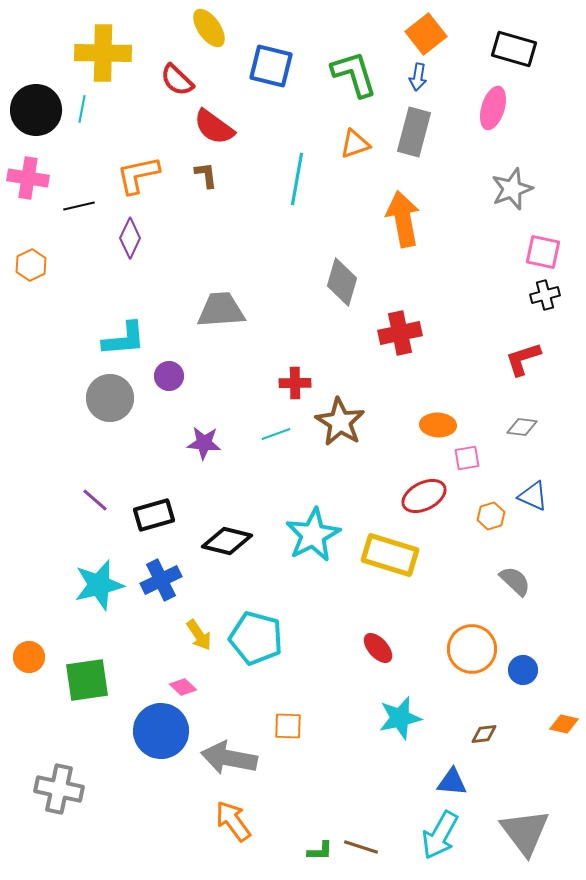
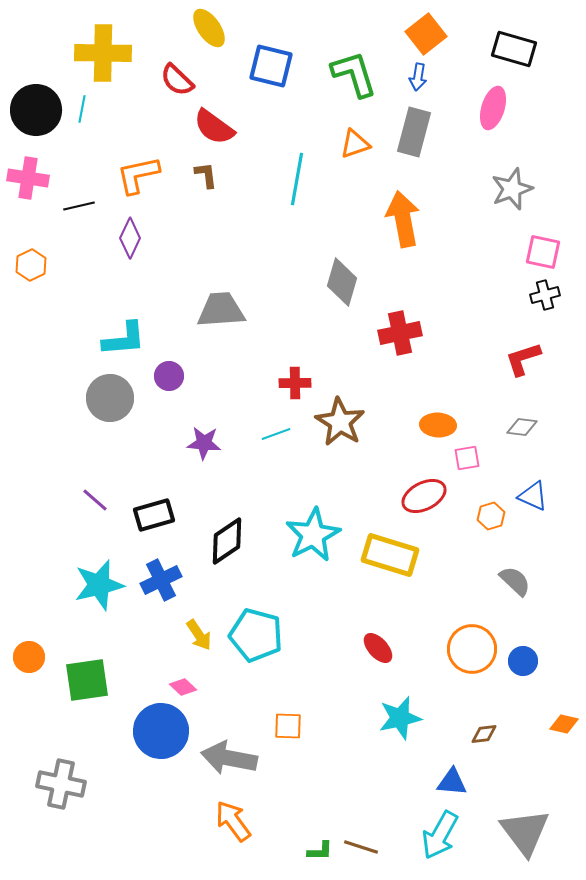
black diamond at (227, 541): rotated 48 degrees counterclockwise
cyan pentagon at (256, 638): moved 3 px up
blue circle at (523, 670): moved 9 px up
gray cross at (59, 789): moved 2 px right, 5 px up
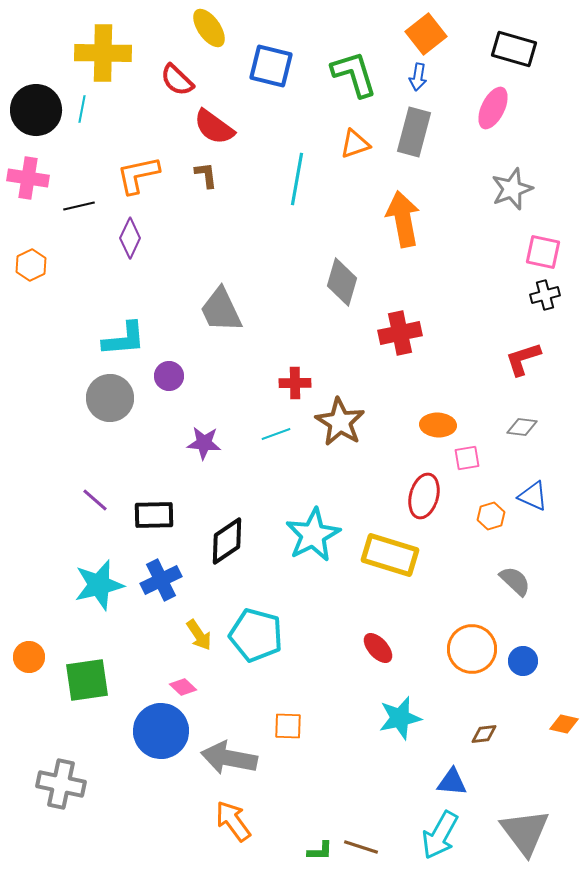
pink ellipse at (493, 108): rotated 9 degrees clockwise
gray trapezoid at (221, 310): rotated 111 degrees counterclockwise
red ellipse at (424, 496): rotated 48 degrees counterclockwise
black rectangle at (154, 515): rotated 15 degrees clockwise
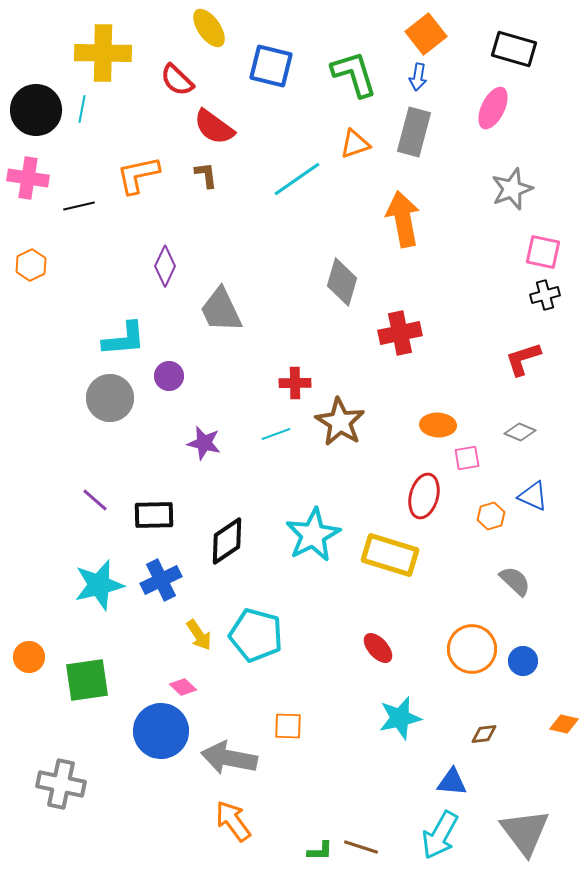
cyan line at (297, 179): rotated 45 degrees clockwise
purple diamond at (130, 238): moved 35 px right, 28 px down
gray diamond at (522, 427): moved 2 px left, 5 px down; rotated 16 degrees clockwise
purple star at (204, 443): rotated 8 degrees clockwise
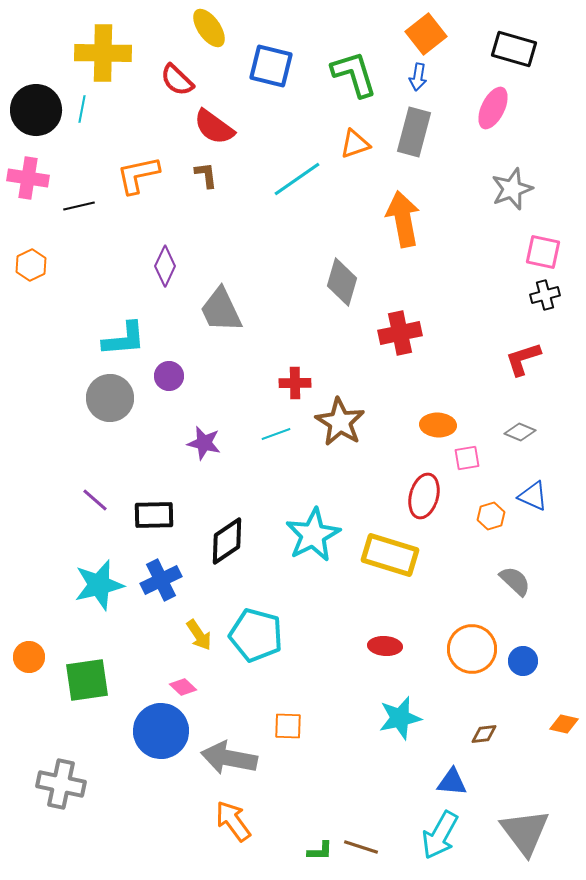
red ellipse at (378, 648): moved 7 px right, 2 px up; rotated 44 degrees counterclockwise
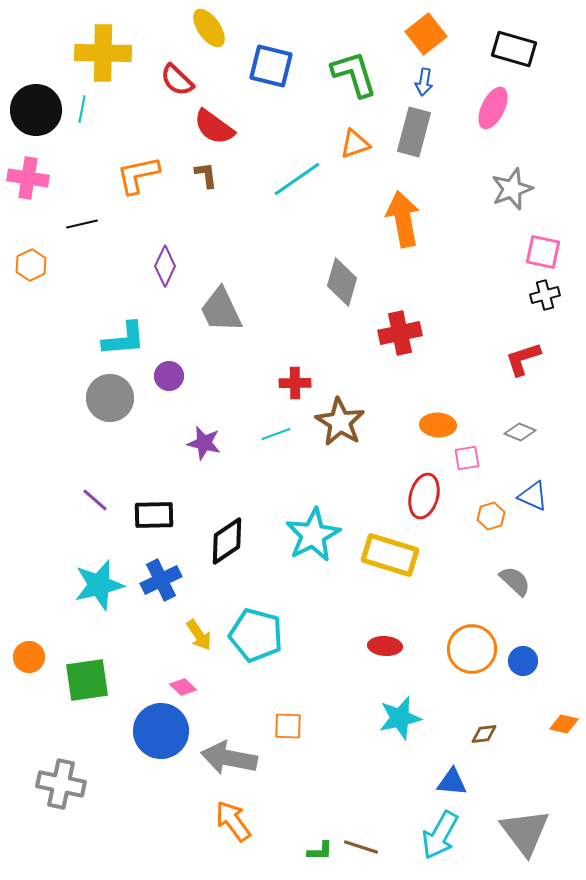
blue arrow at (418, 77): moved 6 px right, 5 px down
black line at (79, 206): moved 3 px right, 18 px down
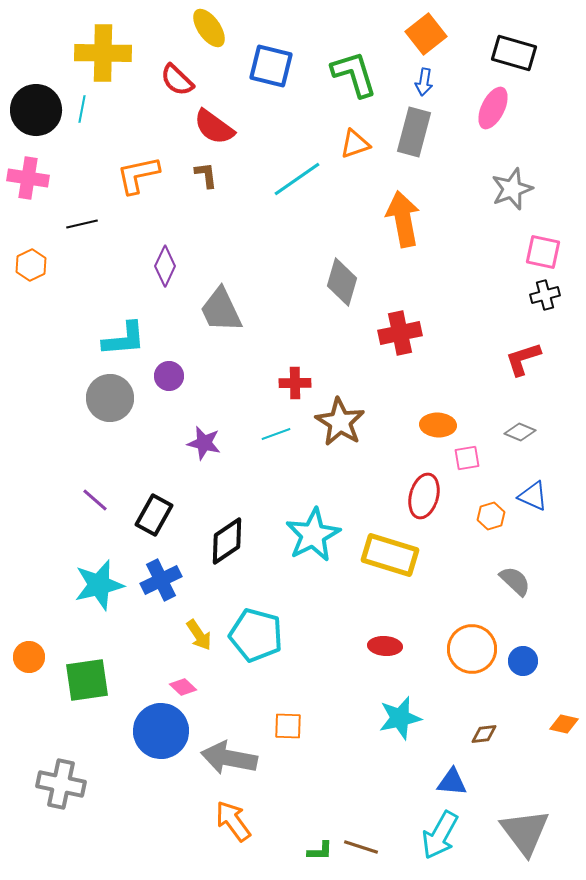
black rectangle at (514, 49): moved 4 px down
black rectangle at (154, 515): rotated 60 degrees counterclockwise
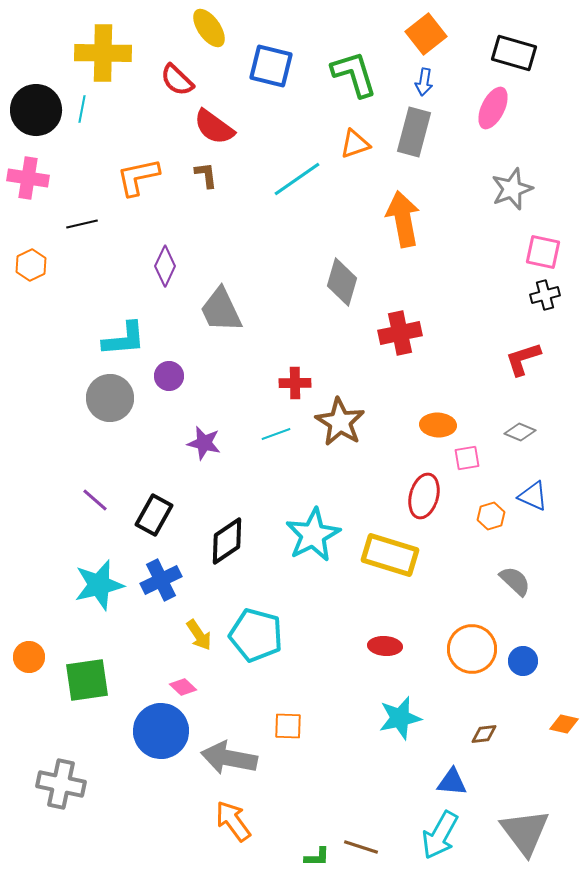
orange L-shape at (138, 175): moved 2 px down
green L-shape at (320, 851): moved 3 px left, 6 px down
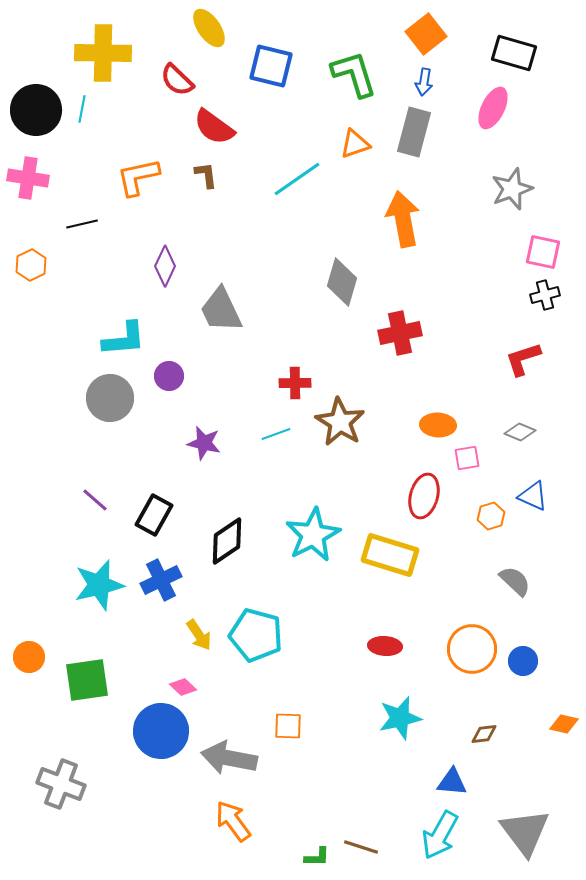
gray cross at (61, 784): rotated 9 degrees clockwise
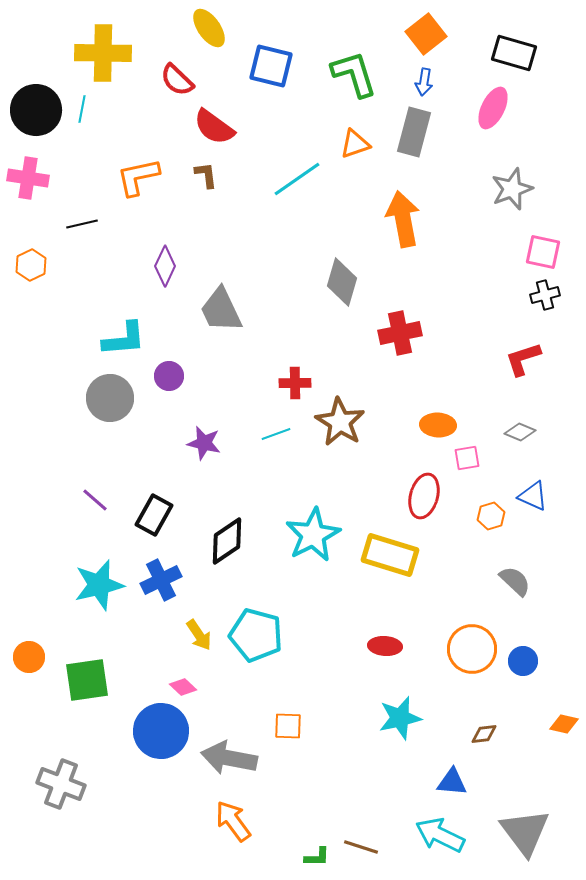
cyan arrow at (440, 835): rotated 87 degrees clockwise
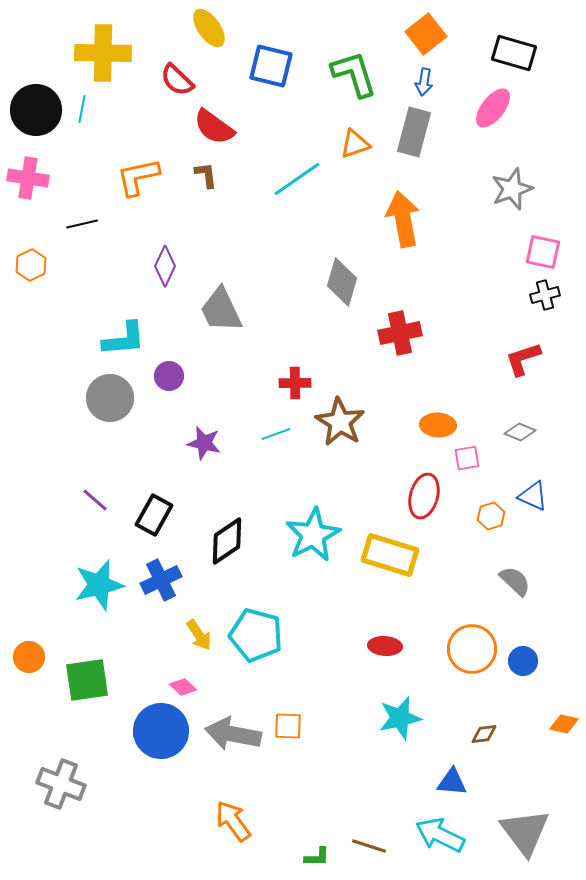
pink ellipse at (493, 108): rotated 12 degrees clockwise
gray arrow at (229, 758): moved 4 px right, 24 px up
brown line at (361, 847): moved 8 px right, 1 px up
